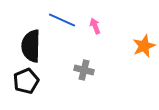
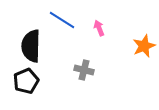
blue line: rotated 8 degrees clockwise
pink arrow: moved 4 px right, 2 px down
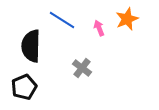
orange star: moved 17 px left, 27 px up
gray cross: moved 2 px left, 2 px up; rotated 24 degrees clockwise
black pentagon: moved 2 px left, 6 px down
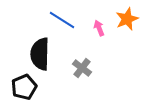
black semicircle: moved 9 px right, 8 px down
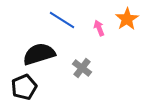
orange star: rotated 10 degrees counterclockwise
black semicircle: moved 1 px left; rotated 72 degrees clockwise
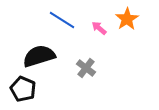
pink arrow: rotated 28 degrees counterclockwise
black semicircle: moved 2 px down
gray cross: moved 4 px right
black pentagon: moved 1 px left, 2 px down; rotated 25 degrees counterclockwise
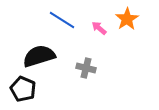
gray cross: rotated 24 degrees counterclockwise
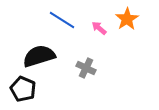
gray cross: rotated 12 degrees clockwise
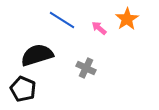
black semicircle: moved 2 px left, 1 px up
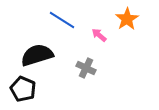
pink arrow: moved 7 px down
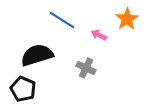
pink arrow: rotated 14 degrees counterclockwise
